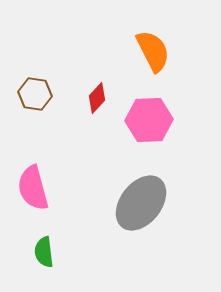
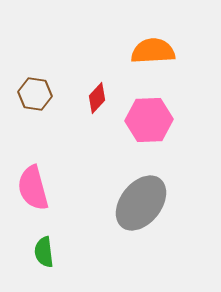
orange semicircle: rotated 66 degrees counterclockwise
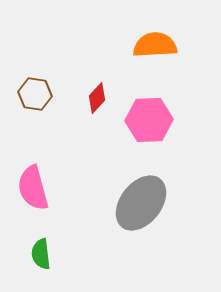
orange semicircle: moved 2 px right, 6 px up
green semicircle: moved 3 px left, 2 px down
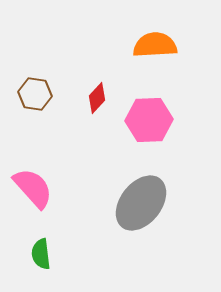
pink semicircle: rotated 153 degrees clockwise
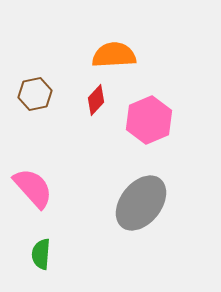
orange semicircle: moved 41 px left, 10 px down
brown hexagon: rotated 20 degrees counterclockwise
red diamond: moved 1 px left, 2 px down
pink hexagon: rotated 21 degrees counterclockwise
green semicircle: rotated 12 degrees clockwise
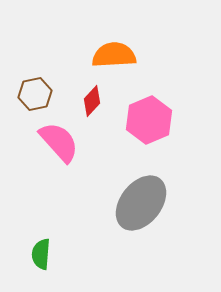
red diamond: moved 4 px left, 1 px down
pink semicircle: moved 26 px right, 46 px up
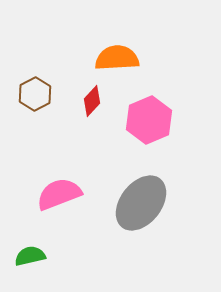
orange semicircle: moved 3 px right, 3 px down
brown hexagon: rotated 16 degrees counterclockwise
pink semicircle: moved 52 px down; rotated 69 degrees counterclockwise
green semicircle: moved 11 px left, 2 px down; rotated 72 degrees clockwise
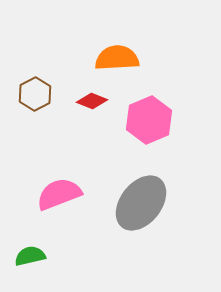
red diamond: rotated 68 degrees clockwise
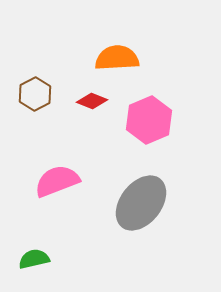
pink semicircle: moved 2 px left, 13 px up
green semicircle: moved 4 px right, 3 px down
